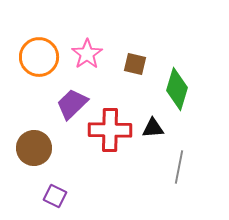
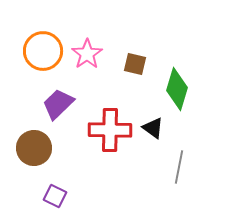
orange circle: moved 4 px right, 6 px up
purple trapezoid: moved 14 px left
black triangle: rotated 40 degrees clockwise
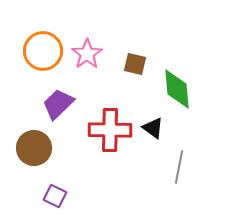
green diamond: rotated 21 degrees counterclockwise
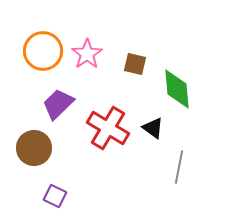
red cross: moved 2 px left, 2 px up; rotated 30 degrees clockwise
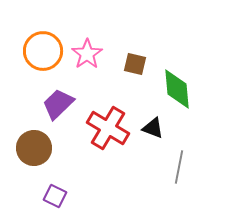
black triangle: rotated 15 degrees counterclockwise
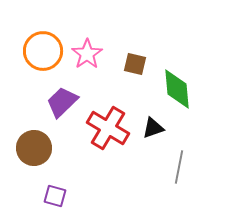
purple trapezoid: moved 4 px right, 2 px up
black triangle: rotated 40 degrees counterclockwise
purple square: rotated 10 degrees counterclockwise
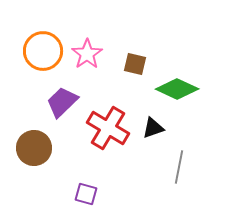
green diamond: rotated 60 degrees counterclockwise
purple square: moved 31 px right, 2 px up
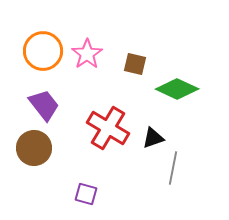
purple trapezoid: moved 18 px left, 3 px down; rotated 96 degrees clockwise
black triangle: moved 10 px down
gray line: moved 6 px left, 1 px down
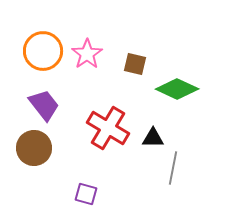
black triangle: rotated 20 degrees clockwise
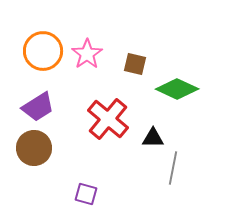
purple trapezoid: moved 6 px left, 2 px down; rotated 96 degrees clockwise
red cross: moved 9 px up; rotated 9 degrees clockwise
